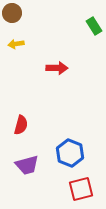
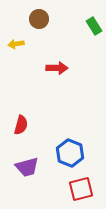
brown circle: moved 27 px right, 6 px down
purple trapezoid: moved 2 px down
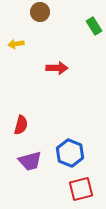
brown circle: moved 1 px right, 7 px up
purple trapezoid: moved 3 px right, 6 px up
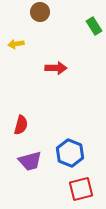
red arrow: moved 1 px left
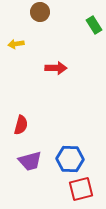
green rectangle: moved 1 px up
blue hexagon: moved 6 px down; rotated 20 degrees counterclockwise
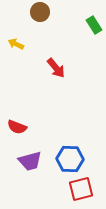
yellow arrow: rotated 35 degrees clockwise
red arrow: rotated 50 degrees clockwise
red semicircle: moved 4 px left, 2 px down; rotated 96 degrees clockwise
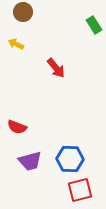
brown circle: moved 17 px left
red square: moved 1 px left, 1 px down
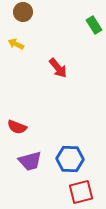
red arrow: moved 2 px right
red square: moved 1 px right, 2 px down
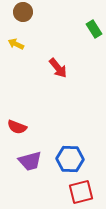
green rectangle: moved 4 px down
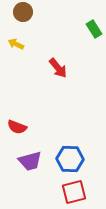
red square: moved 7 px left
